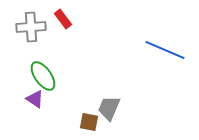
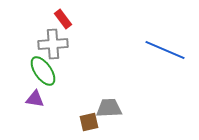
gray cross: moved 22 px right, 17 px down
green ellipse: moved 5 px up
purple triangle: rotated 24 degrees counterclockwise
gray trapezoid: rotated 64 degrees clockwise
brown square: rotated 24 degrees counterclockwise
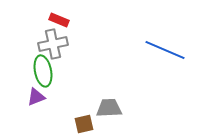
red rectangle: moved 4 px left, 1 px down; rotated 30 degrees counterclockwise
gray cross: rotated 8 degrees counterclockwise
green ellipse: rotated 24 degrees clockwise
purple triangle: moved 1 px right, 2 px up; rotated 30 degrees counterclockwise
brown square: moved 5 px left, 2 px down
